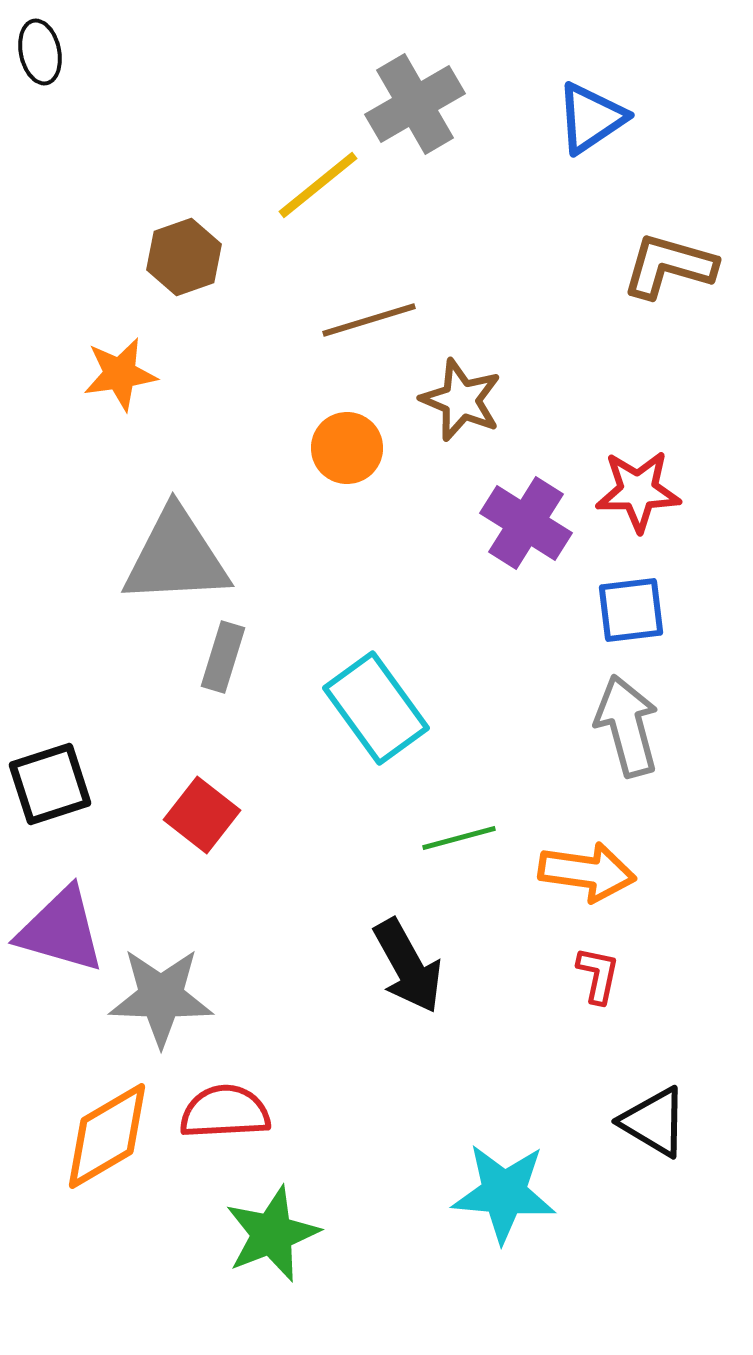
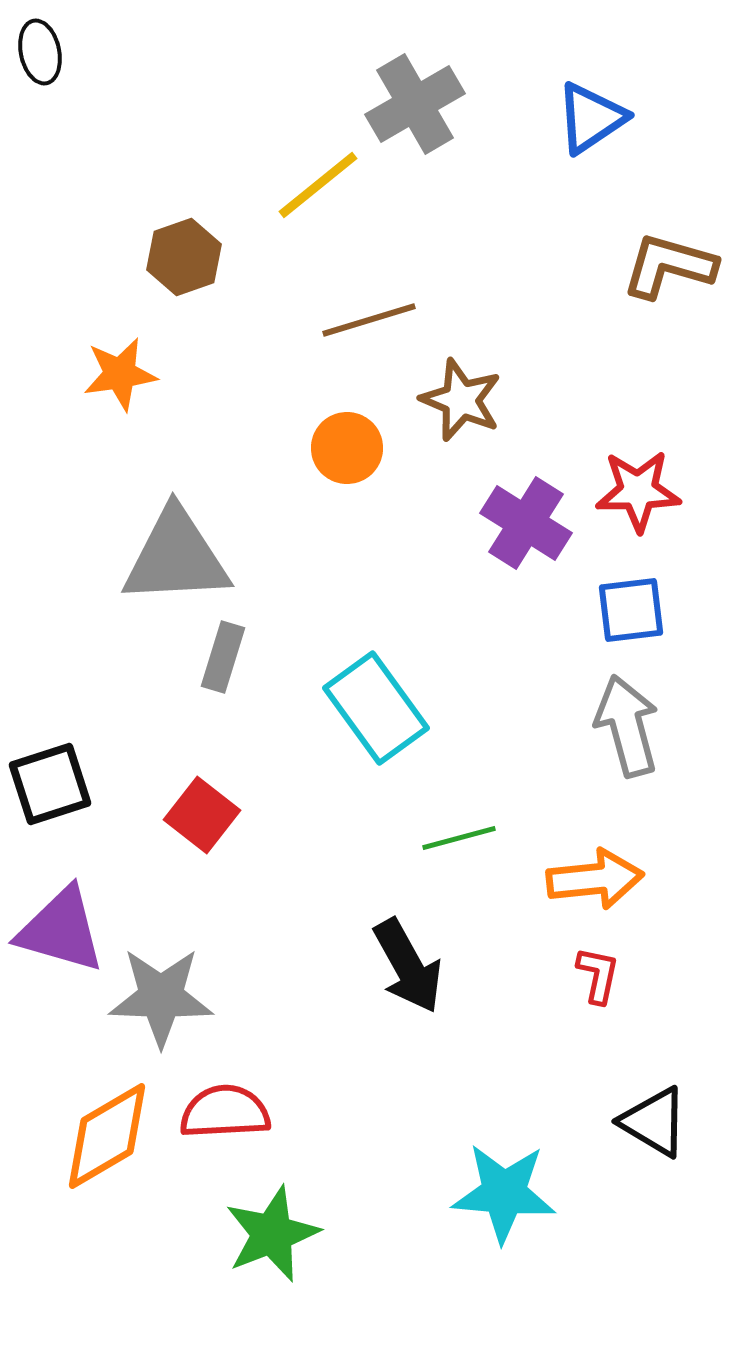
orange arrow: moved 8 px right, 7 px down; rotated 14 degrees counterclockwise
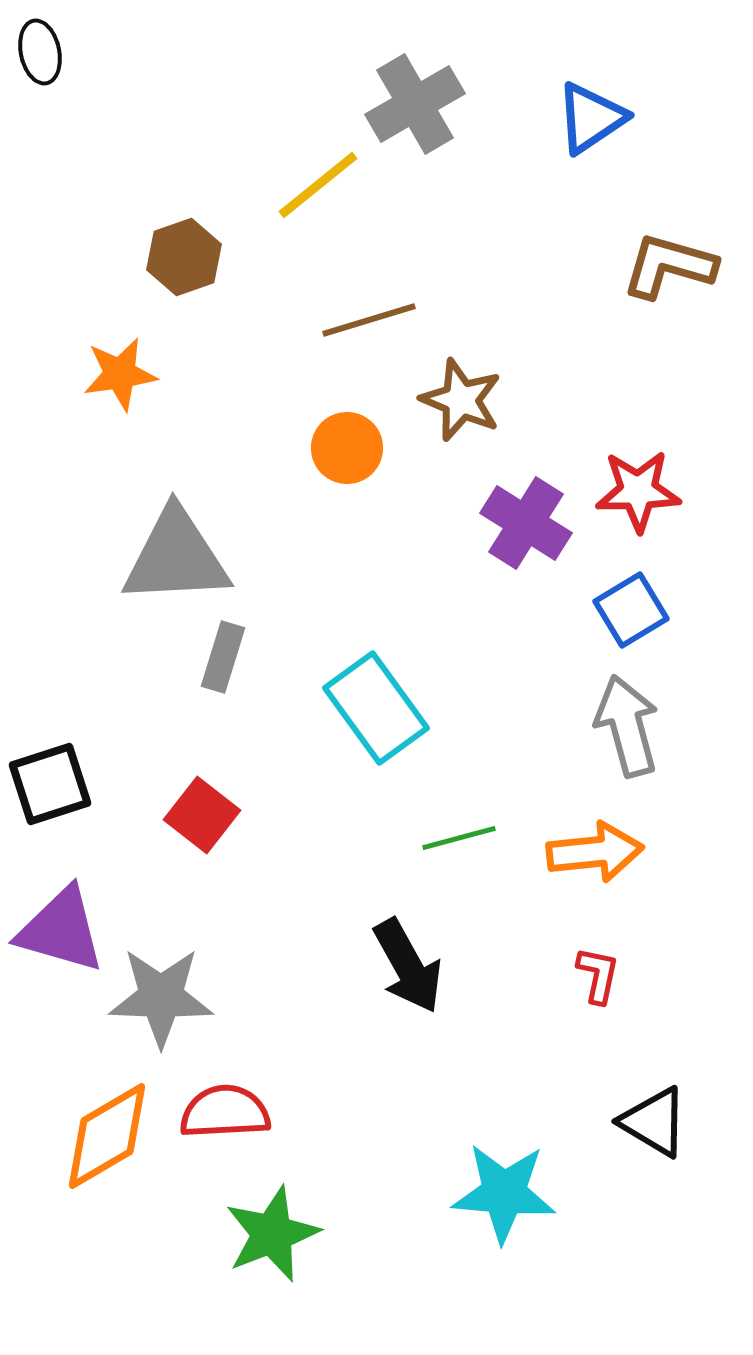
blue square: rotated 24 degrees counterclockwise
orange arrow: moved 27 px up
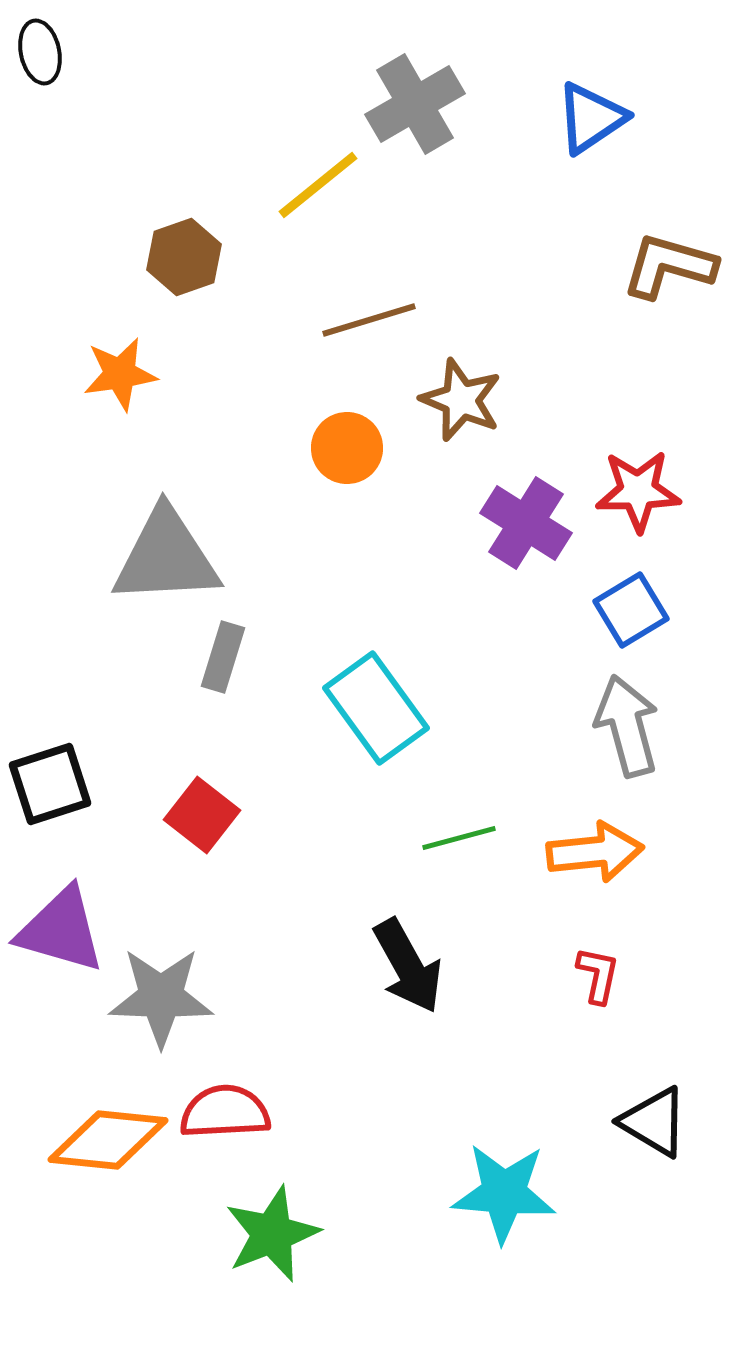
gray triangle: moved 10 px left
orange diamond: moved 1 px right, 4 px down; rotated 36 degrees clockwise
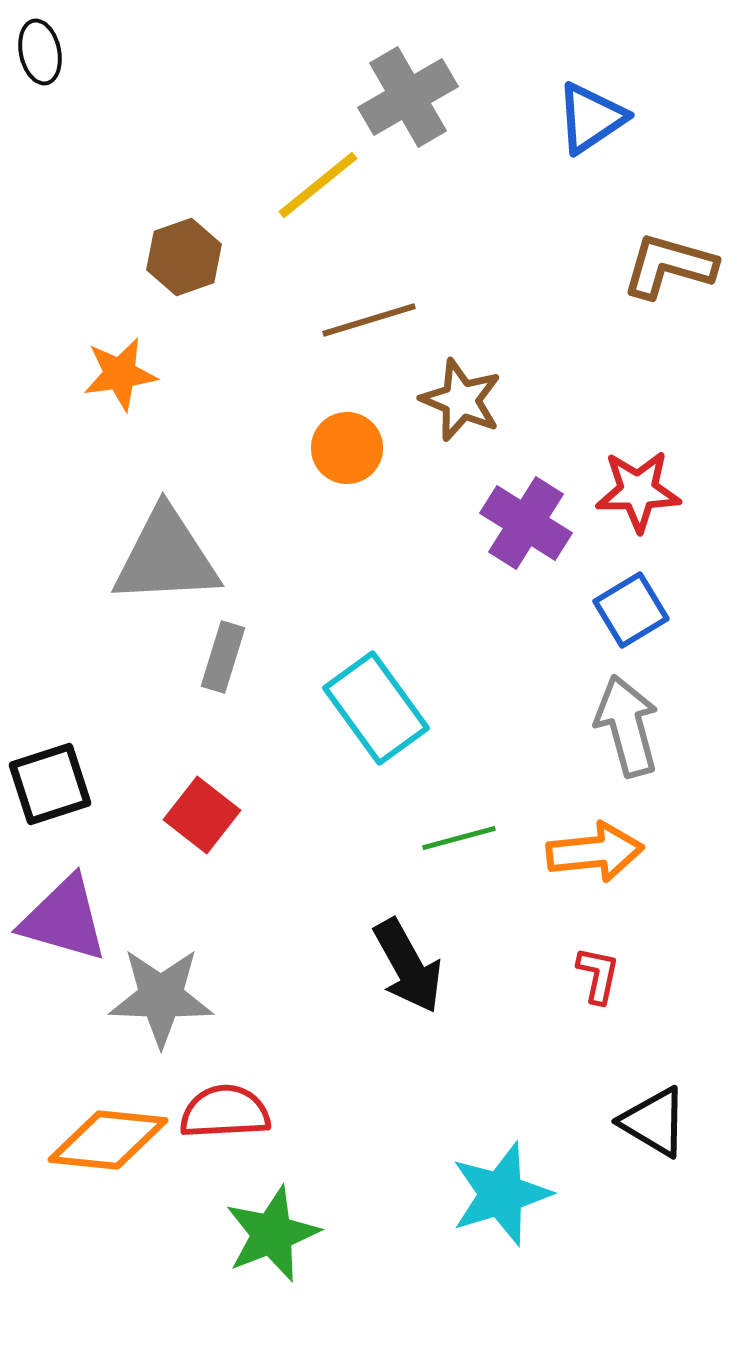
gray cross: moved 7 px left, 7 px up
purple triangle: moved 3 px right, 11 px up
cyan star: moved 3 px left, 1 px down; rotated 22 degrees counterclockwise
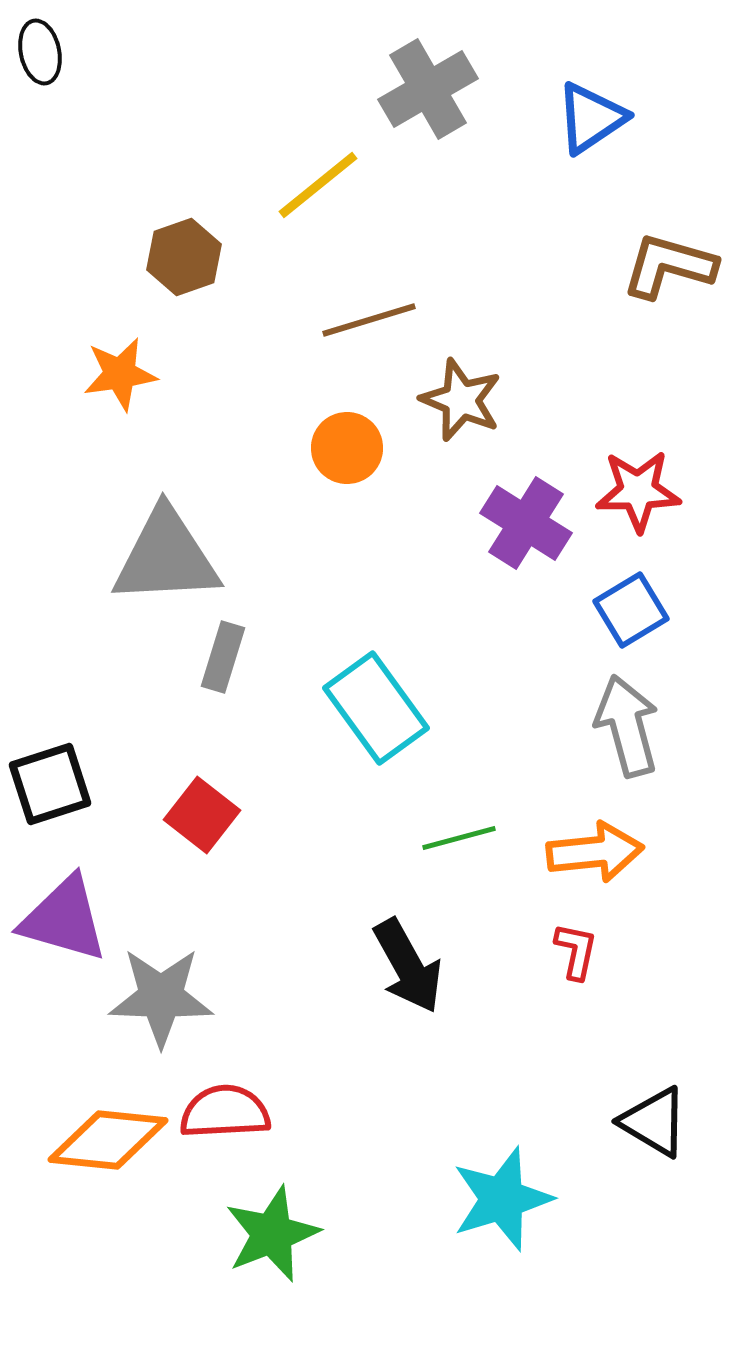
gray cross: moved 20 px right, 8 px up
red L-shape: moved 22 px left, 24 px up
cyan star: moved 1 px right, 5 px down
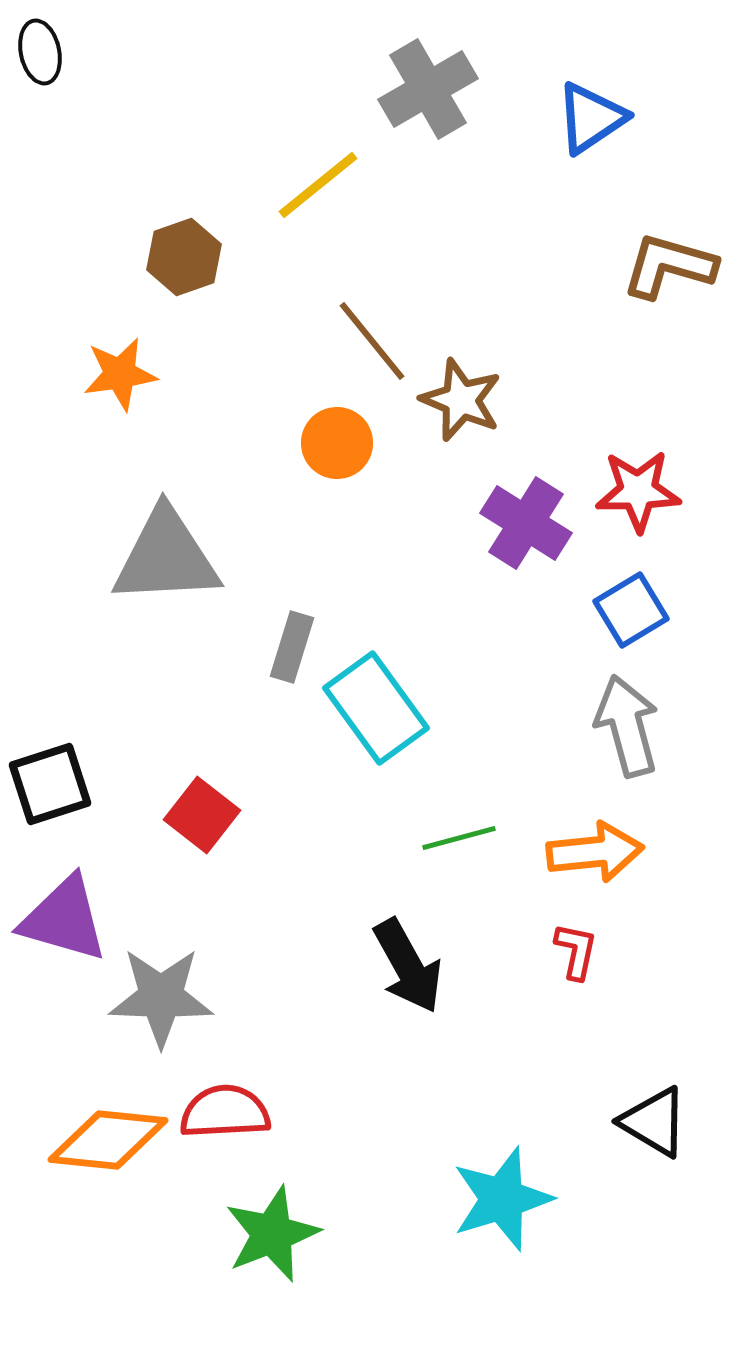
brown line: moved 3 px right, 21 px down; rotated 68 degrees clockwise
orange circle: moved 10 px left, 5 px up
gray rectangle: moved 69 px right, 10 px up
